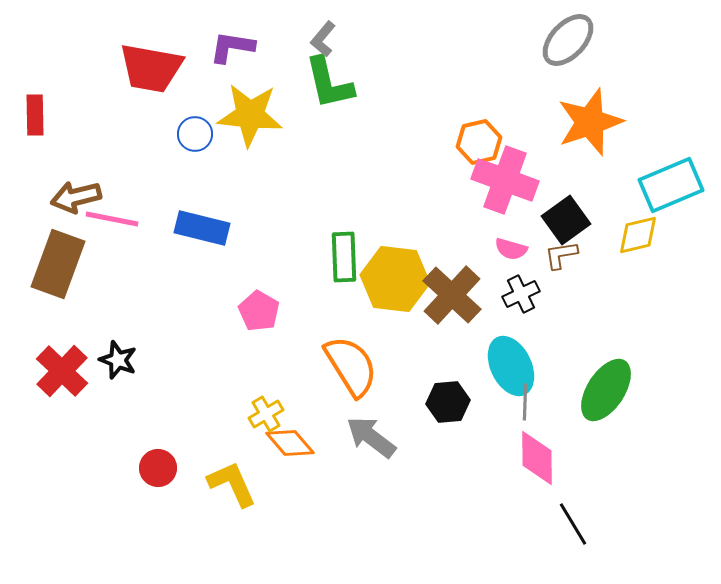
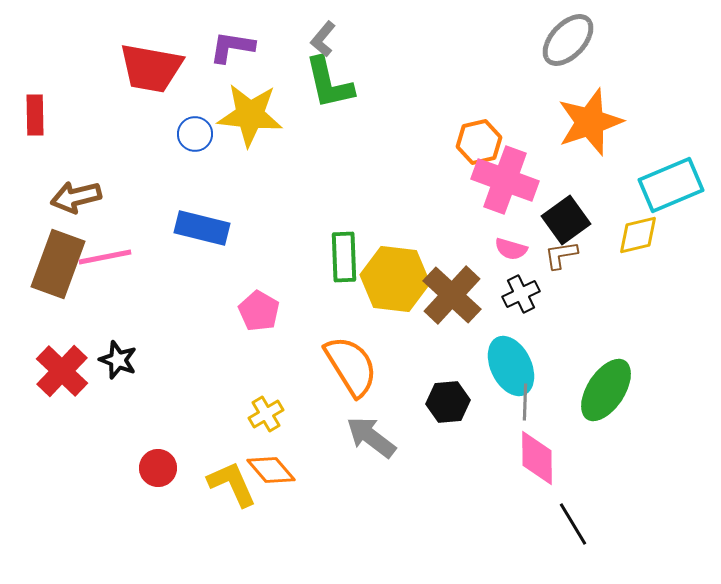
pink line: moved 7 px left, 38 px down; rotated 22 degrees counterclockwise
orange diamond: moved 19 px left, 27 px down
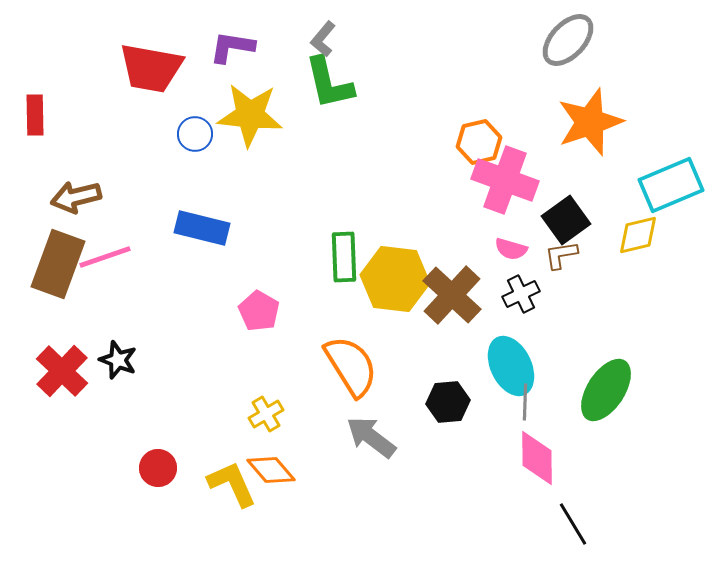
pink line: rotated 8 degrees counterclockwise
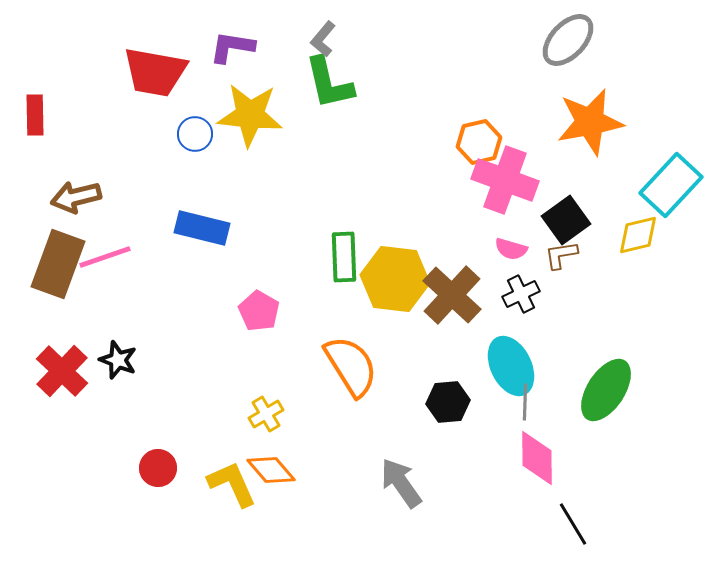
red trapezoid: moved 4 px right, 4 px down
orange star: rotated 8 degrees clockwise
cyan rectangle: rotated 24 degrees counterclockwise
gray arrow: moved 30 px right, 46 px down; rotated 18 degrees clockwise
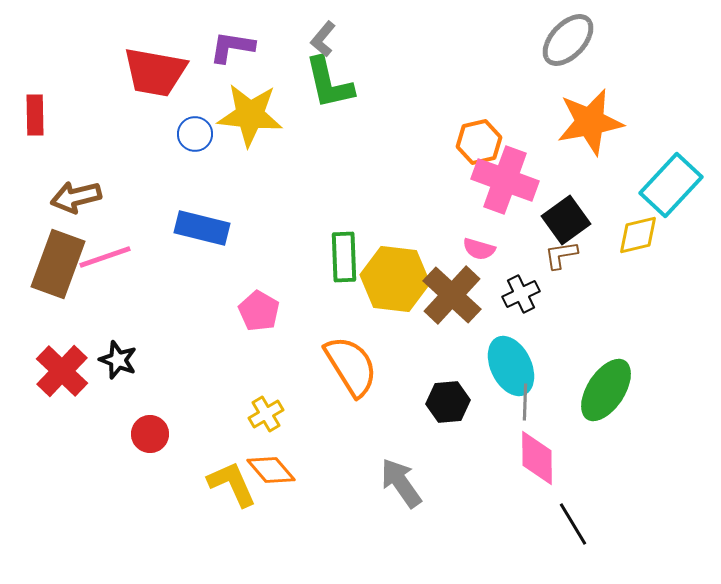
pink semicircle: moved 32 px left
red circle: moved 8 px left, 34 px up
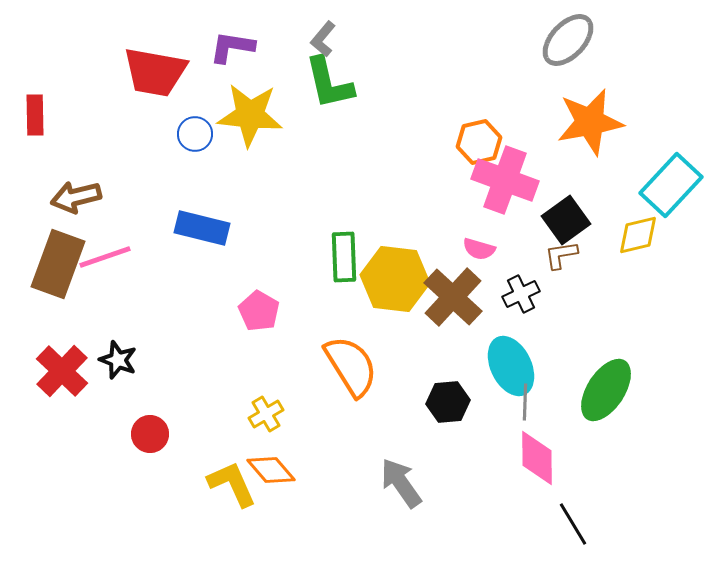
brown cross: moved 1 px right, 2 px down
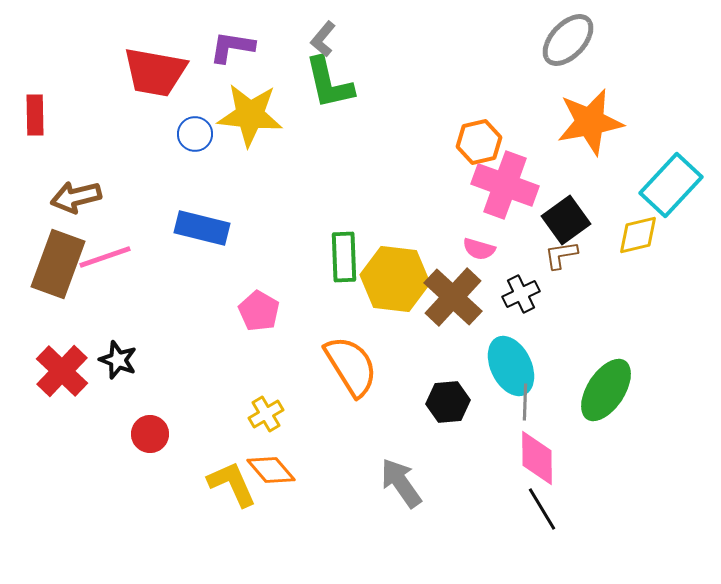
pink cross: moved 5 px down
black line: moved 31 px left, 15 px up
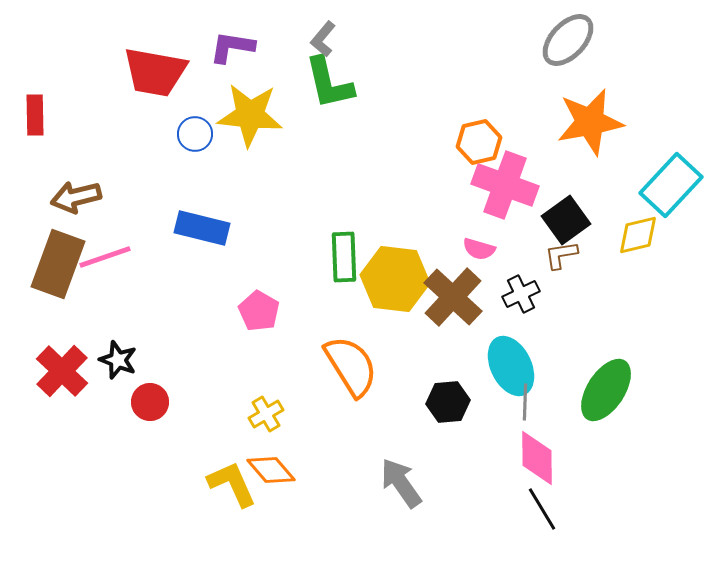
red circle: moved 32 px up
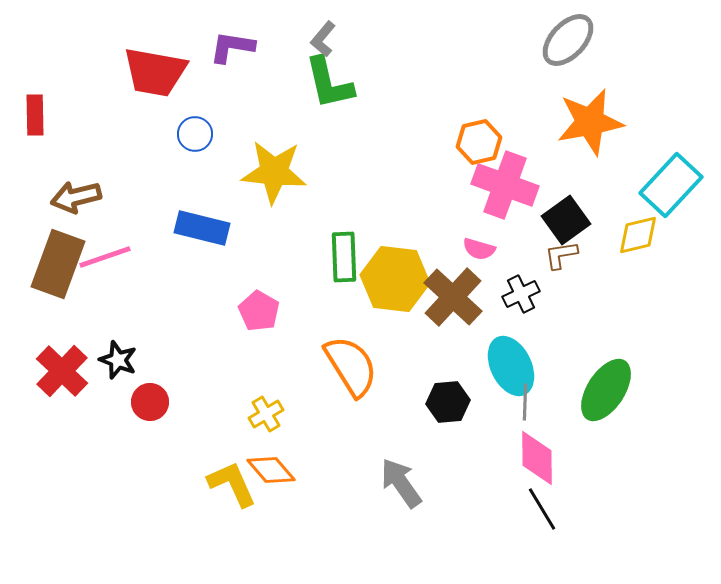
yellow star: moved 24 px right, 57 px down
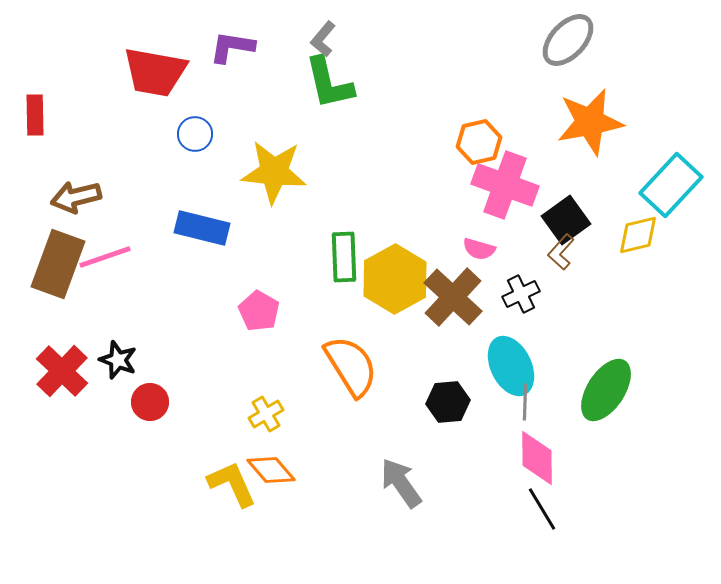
brown L-shape: moved 3 px up; rotated 39 degrees counterclockwise
yellow hexagon: rotated 24 degrees clockwise
